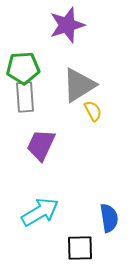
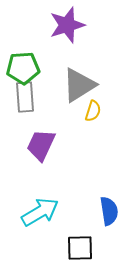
yellow semicircle: rotated 45 degrees clockwise
blue semicircle: moved 7 px up
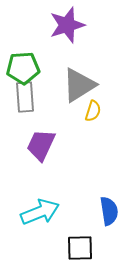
cyan arrow: rotated 9 degrees clockwise
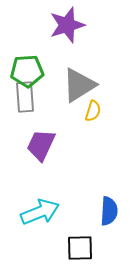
green pentagon: moved 4 px right, 3 px down
blue semicircle: rotated 12 degrees clockwise
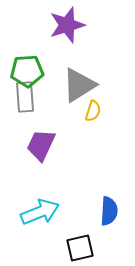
black square: rotated 12 degrees counterclockwise
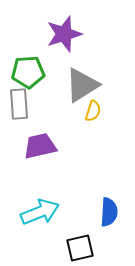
purple star: moved 3 px left, 9 px down
green pentagon: moved 1 px right, 1 px down
gray triangle: moved 3 px right
gray rectangle: moved 6 px left, 7 px down
purple trapezoid: moved 1 px left, 1 px down; rotated 52 degrees clockwise
blue semicircle: moved 1 px down
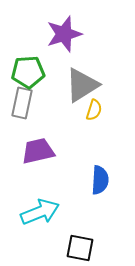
gray rectangle: moved 3 px right, 1 px up; rotated 16 degrees clockwise
yellow semicircle: moved 1 px right, 1 px up
purple trapezoid: moved 2 px left, 5 px down
blue semicircle: moved 9 px left, 32 px up
black square: rotated 24 degrees clockwise
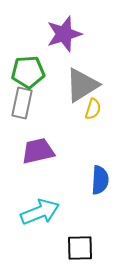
yellow semicircle: moved 1 px left, 1 px up
black square: rotated 12 degrees counterclockwise
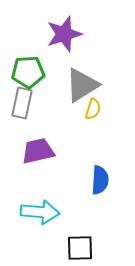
cyan arrow: rotated 27 degrees clockwise
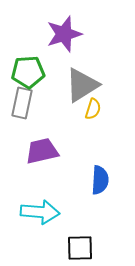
purple trapezoid: moved 4 px right
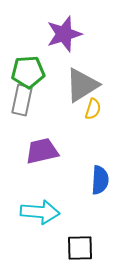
gray rectangle: moved 3 px up
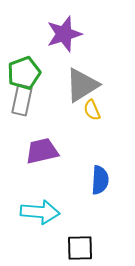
green pentagon: moved 4 px left, 1 px down; rotated 16 degrees counterclockwise
yellow semicircle: moved 1 px left, 1 px down; rotated 140 degrees clockwise
